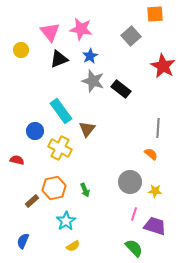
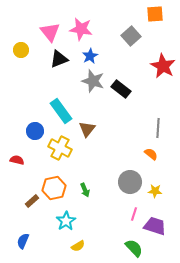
yellow semicircle: moved 5 px right
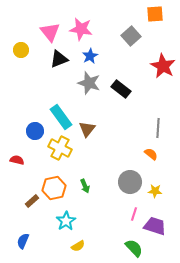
gray star: moved 4 px left, 2 px down
cyan rectangle: moved 6 px down
green arrow: moved 4 px up
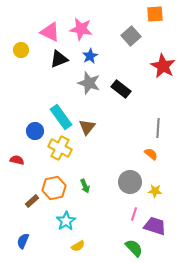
pink triangle: rotated 25 degrees counterclockwise
brown triangle: moved 2 px up
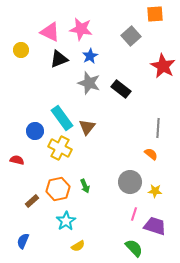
cyan rectangle: moved 1 px right, 1 px down
orange hexagon: moved 4 px right, 1 px down
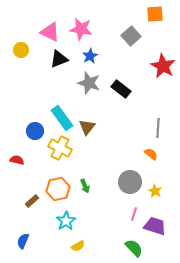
yellow star: rotated 24 degrees clockwise
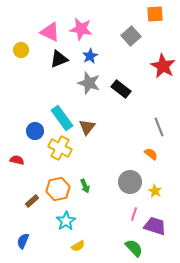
gray line: moved 1 px right, 1 px up; rotated 24 degrees counterclockwise
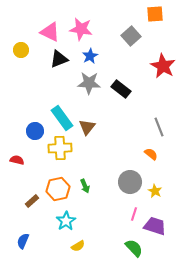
gray star: rotated 15 degrees counterclockwise
yellow cross: rotated 30 degrees counterclockwise
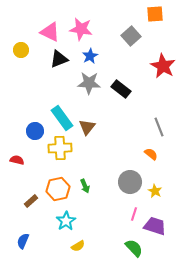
brown rectangle: moved 1 px left
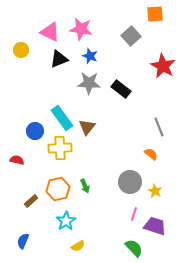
blue star: rotated 21 degrees counterclockwise
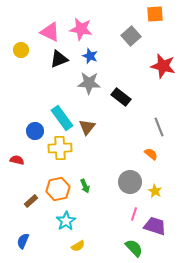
red star: rotated 15 degrees counterclockwise
black rectangle: moved 8 px down
